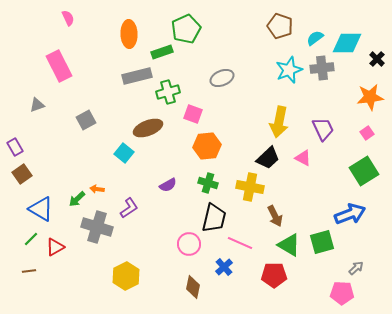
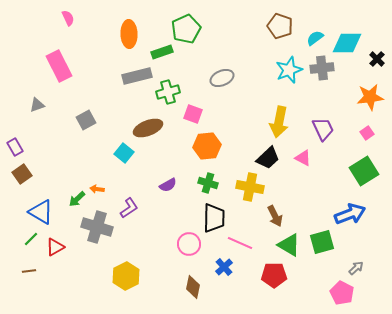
blue triangle at (41, 209): moved 3 px down
black trapezoid at (214, 218): rotated 12 degrees counterclockwise
pink pentagon at (342, 293): rotated 25 degrees clockwise
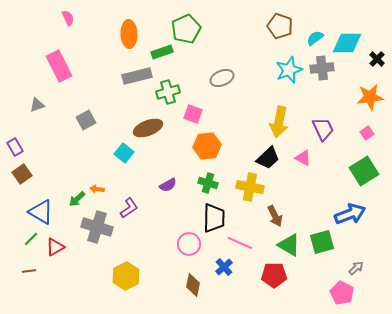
brown diamond at (193, 287): moved 2 px up
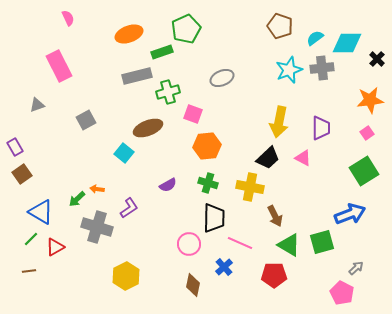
orange ellipse at (129, 34): rotated 72 degrees clockwise
orange star at (370, 97): moved 3 px down
purple trapezoid at (323, 129): moved 2 px left, 1 px up; rotated 25 degrees clockwise
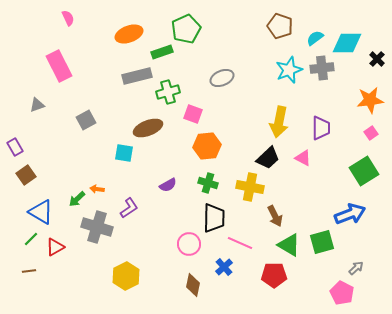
pink square at (367, 133): moved 4 px right
cyan square at (124, 153): rotated 30 degrees counterclockwise
brown square at (22, 174): moved 4 px right, 1 px down
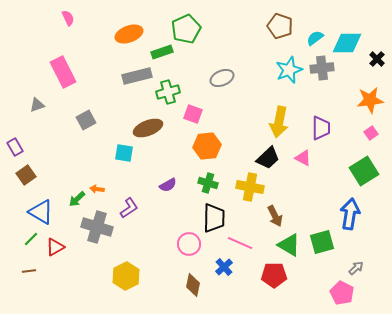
pink rectangle at (59, 66): moved 4 px right, 6 px down
blue arrow at (350, 214): rotated 60 degrees counterclockwise
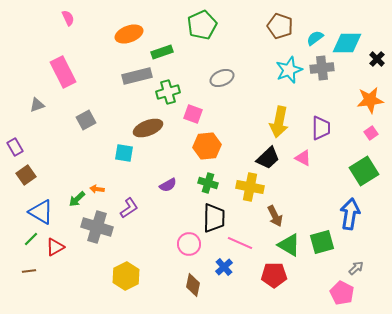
green pentagon at (186, 29): moved 16 px right, 4 px up
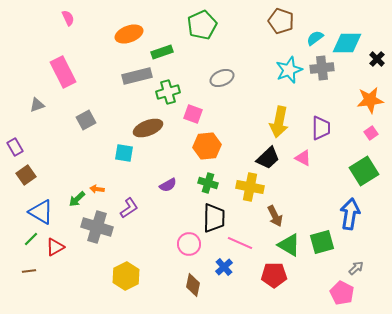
brown pentagon at (280, 26): moved 1 px right, 5 px up
